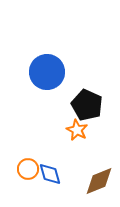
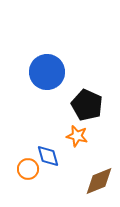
orange star: moved 6 px down; rotated 15 degrees counterclockwise
blue diamond: moved 2 px left, 18 px up
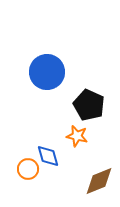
black pentagon: moved 2 px right
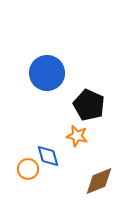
blue circle: moved 1 px down
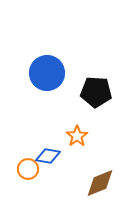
black pentagon: moved 7 px right, 13 px up; rotated 20 degrees counterclockwise
orange star: rotated 25 degrees clockwise
blue diamond: rotated 65 degrees counterclockwise
brown diamond: moved 1 px right, 2 px down
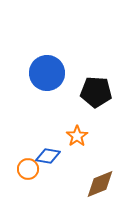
brown diamond: moved 1 px down
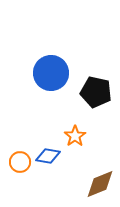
blue circle: moved 4 px right
black pentagon: rotated 8 degrees clockwise
orange star: moved 2 px left
orange circle: moved 8 px left, 7 px up
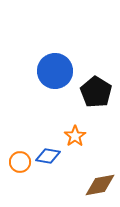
blue circle: moved 4 px right, 2 px up
black pentagon: rotated 20 degrees clockwise
brown diamond: moved 1 px down; rotated 12 degrees clockwise
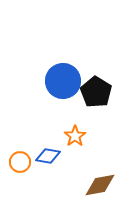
blue circle: moved 8 px right, 10 px down
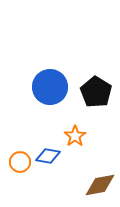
blue circle: moved 13 px left, 6 px down
